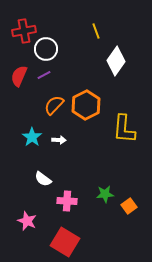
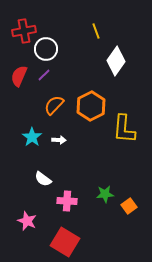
purple line: rotated 16 degrees counterclockwise
orange hexagon: moved 5 px right, 1 px down
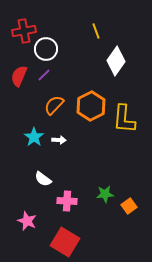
yellow L-shape: moved 10 px up
cyan star: moved 2 px right
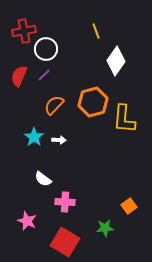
orange hexagon: moved 2 px right, 4 px up; rotated 12 degrees clockwise
green star: moved 34 px down
pink cross: moved 2 px left, 1 px down
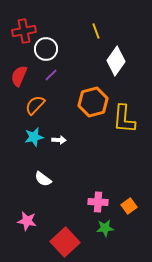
purple line: moved 7 px right
orange semicircle: moved 19 px left
cyan star: rotated 24 degrees clockwise
pink cross: moved 33 px right
pink star: rotated 12 degrees counterclockwise
red square: rotated 16 degrees clockwise
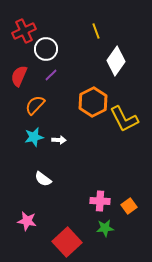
red cross: rotated 15 degrees counterclockwise
orange hexagon: rotated 12 degrees counterclockwise
yellow L-shape: rotated 32 degrees counterclockwise
pink cross: moved 2 px right, 1 px up
red square: moved 2 px right
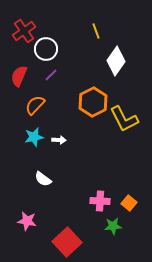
red cross: rotated 10 degrees counterclockwise
orange square: moved 3 px up; rotated 14 degrees counterclockwise
green star: moved 8 px right, 2 px up
